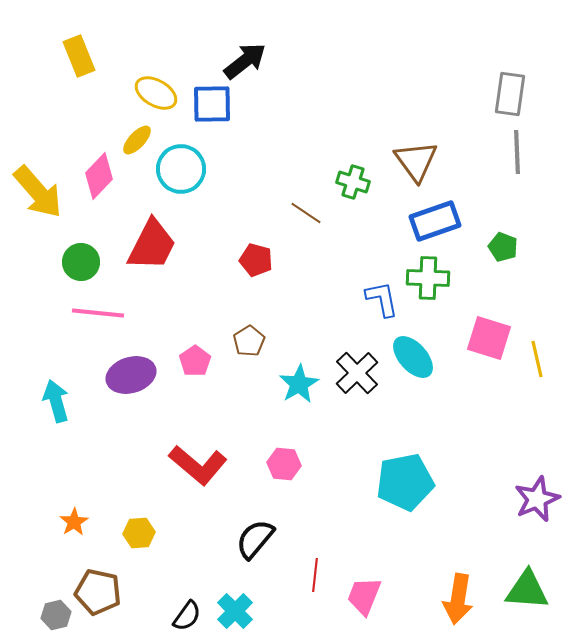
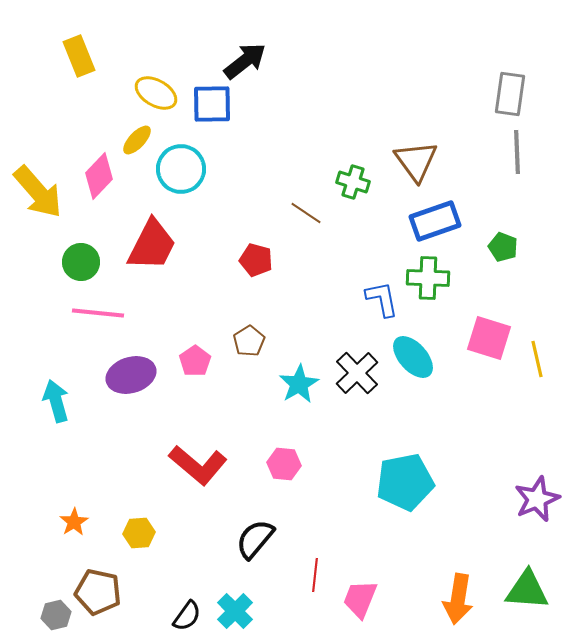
pink trapezoid at (364, 596): moved 4 px left, 3 px down
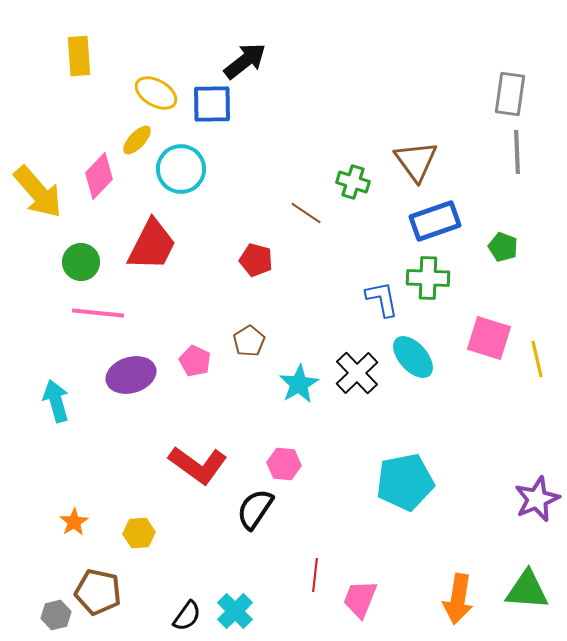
yellow rectangle at (79, 56): rotated 18 degrees clockwise
pink pentagon at (195, 361): rotated 12 degrees counterclockwise
red L-shape at (198, 465): rotated 4 degrees counterclockwise
black semicircle at (255, 539): moved 30 px up; rotated 6 degrees counterclockwise
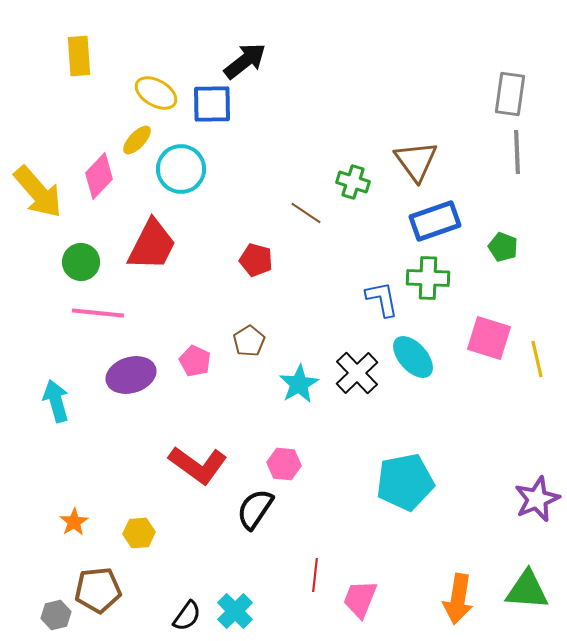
brown pentagon at (98, 592): moved 2 px up; rotated 18 degrees counterclockwise
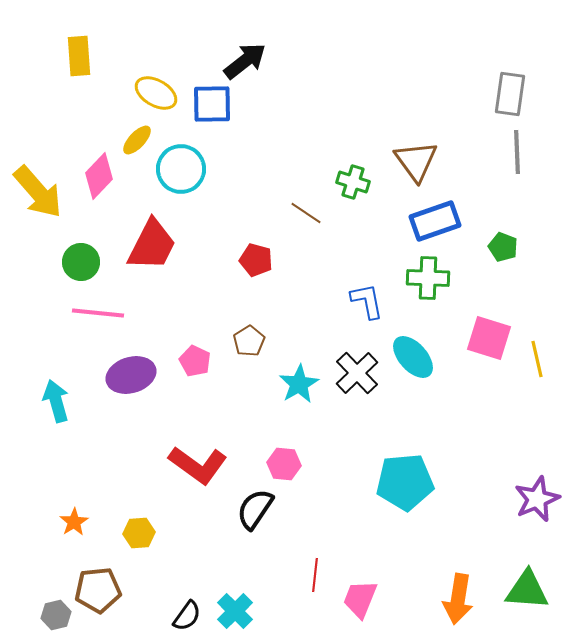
blue L-shape at (382, 299): moved 15 px left, 2 px down
cyan pentagon at (405, 482): rotated 6 degrees clockwise
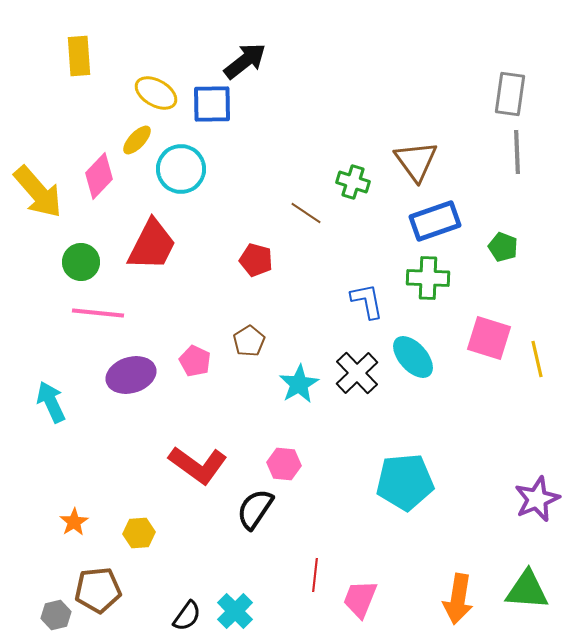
cyan arrow at (56, 401): moved 5 px left, 1 px down; rotated 9 degrees counterclockwise
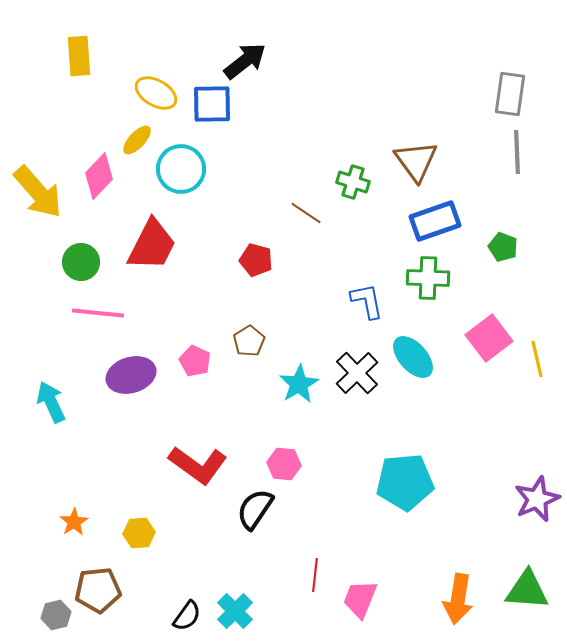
pink square at (489, 338): rotated 36 degrees clockwise
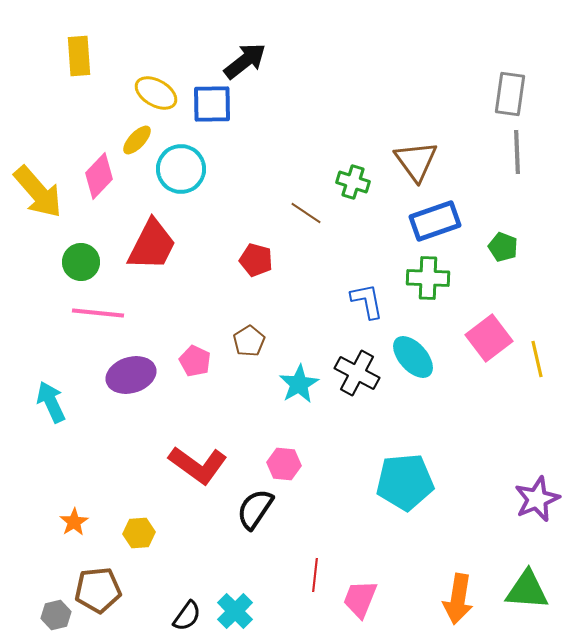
black cross at (357, 373): rotated 18 degrees counterclockwise
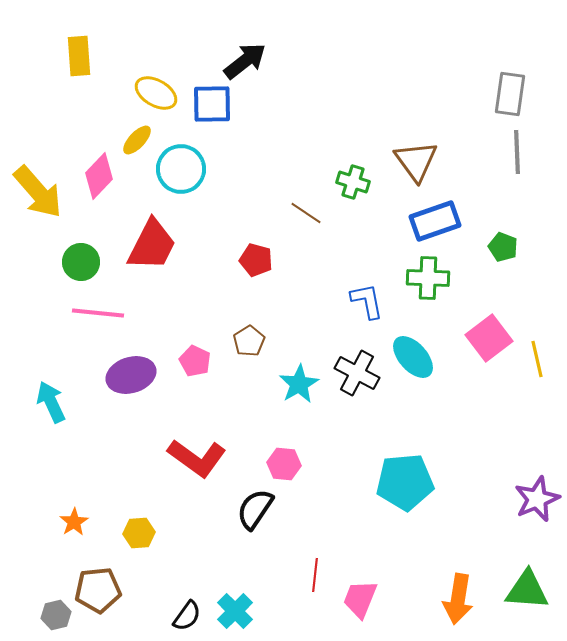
red L-shape at (198, 465): moved 1 px left, 7 px up
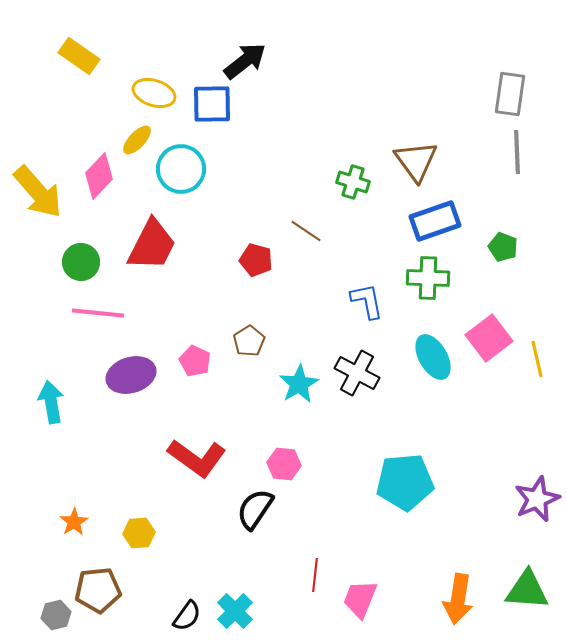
yellow rectangle at (79, 56): rotated 51 degrees counterclockwise
yellow ellipse at (156, 93): moved 2 px left; rotated 12 degrees counterclockwise
brown line at (306, 213): moved 18 px down
cyan ellipse at (413, 357): moved 20 px right; rotated 12 degrees clockwise
cyan arrow at (51, 402): rotated 15 degrees clockwise
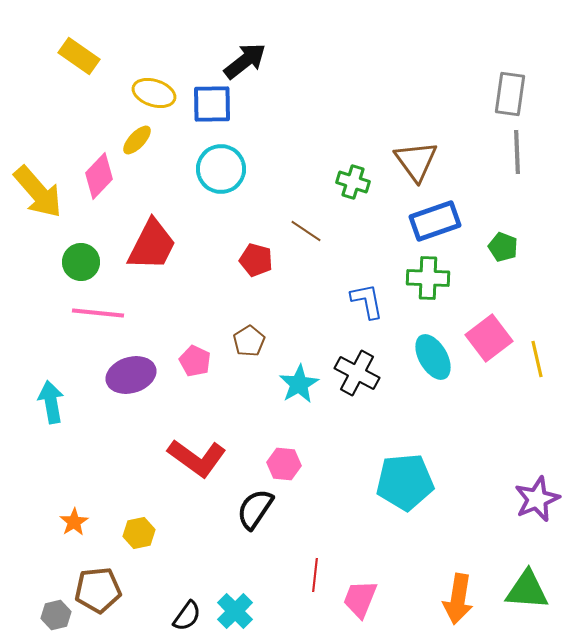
cyan circle at (181, 169): moved 40 px right
yellow hexagon at (139, 533): rotated 8 degrees counterclockwise
